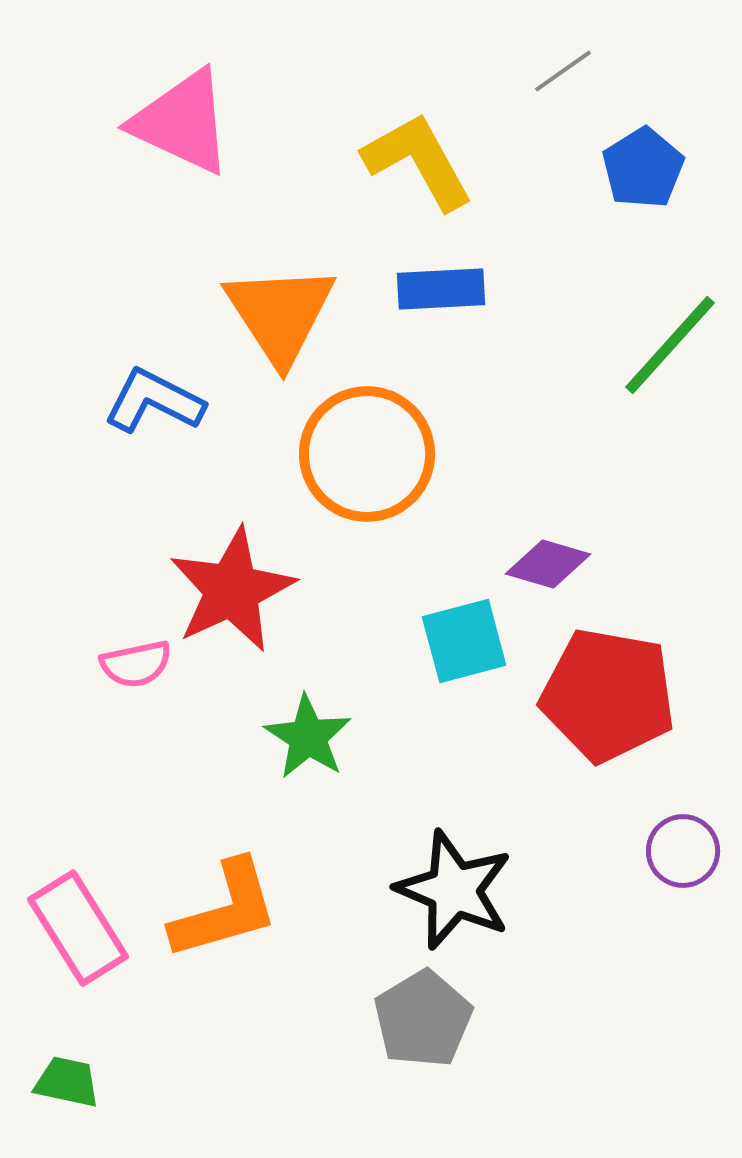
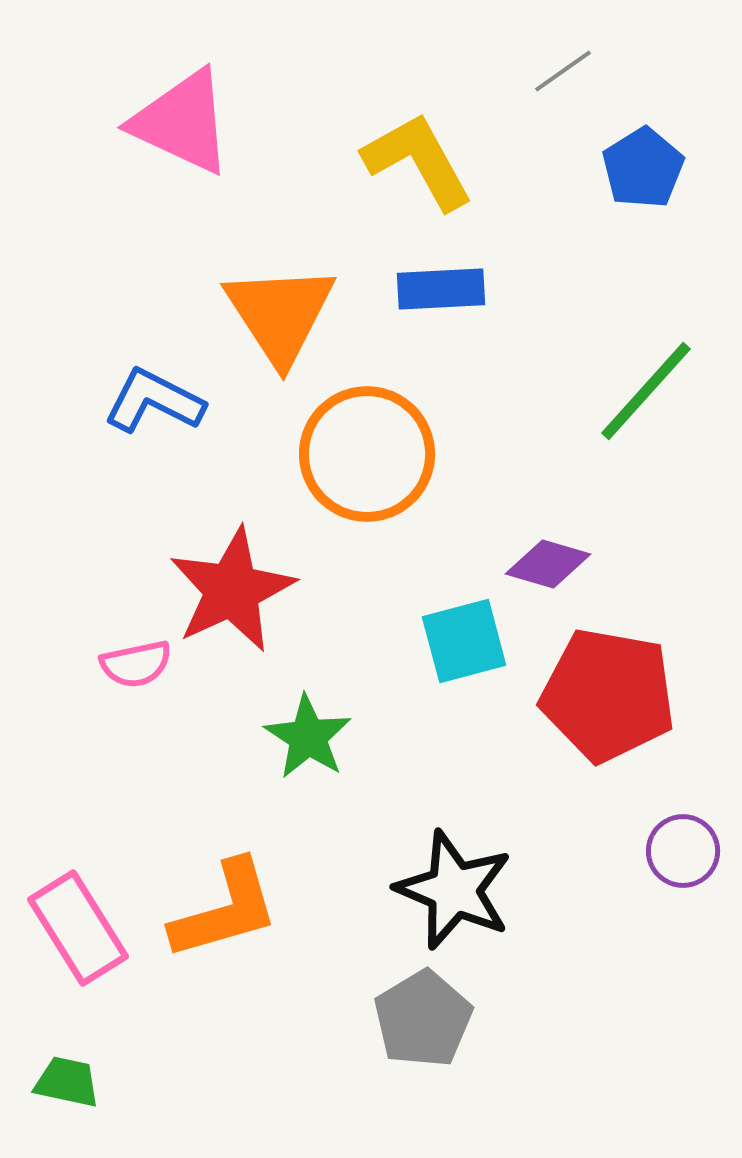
green line: moved 24 px left, 46 px down
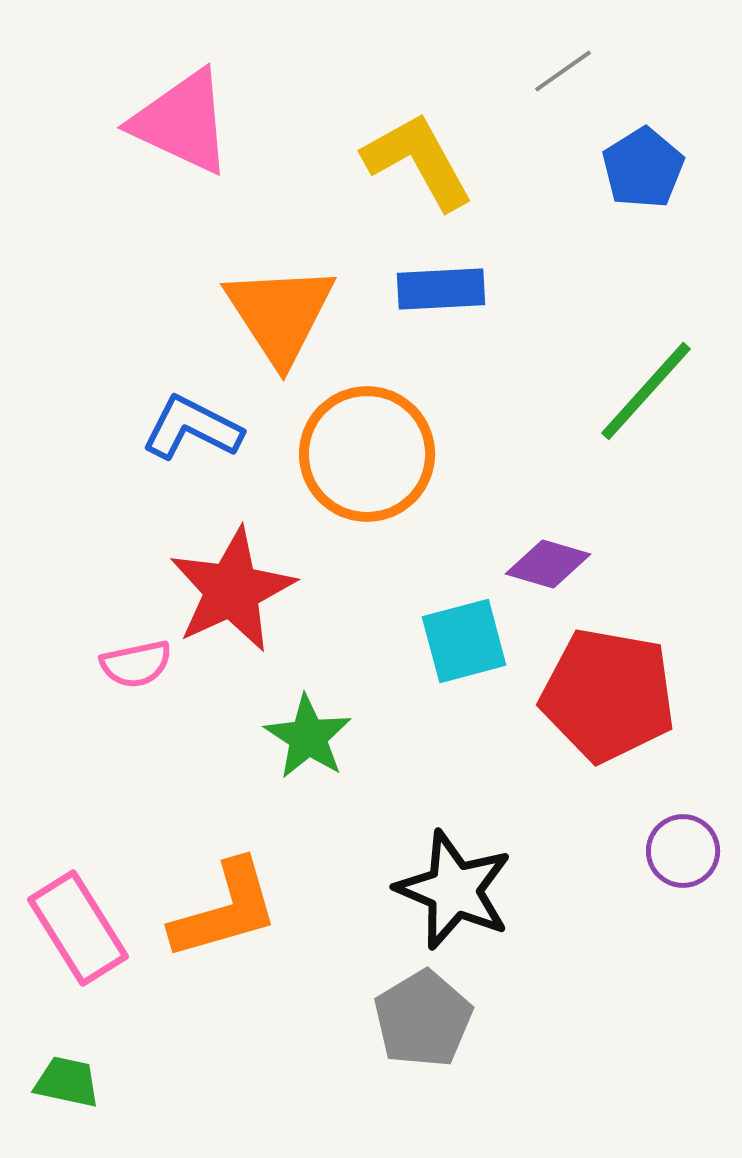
blue L-shape: moved 38 px right, 27 px down
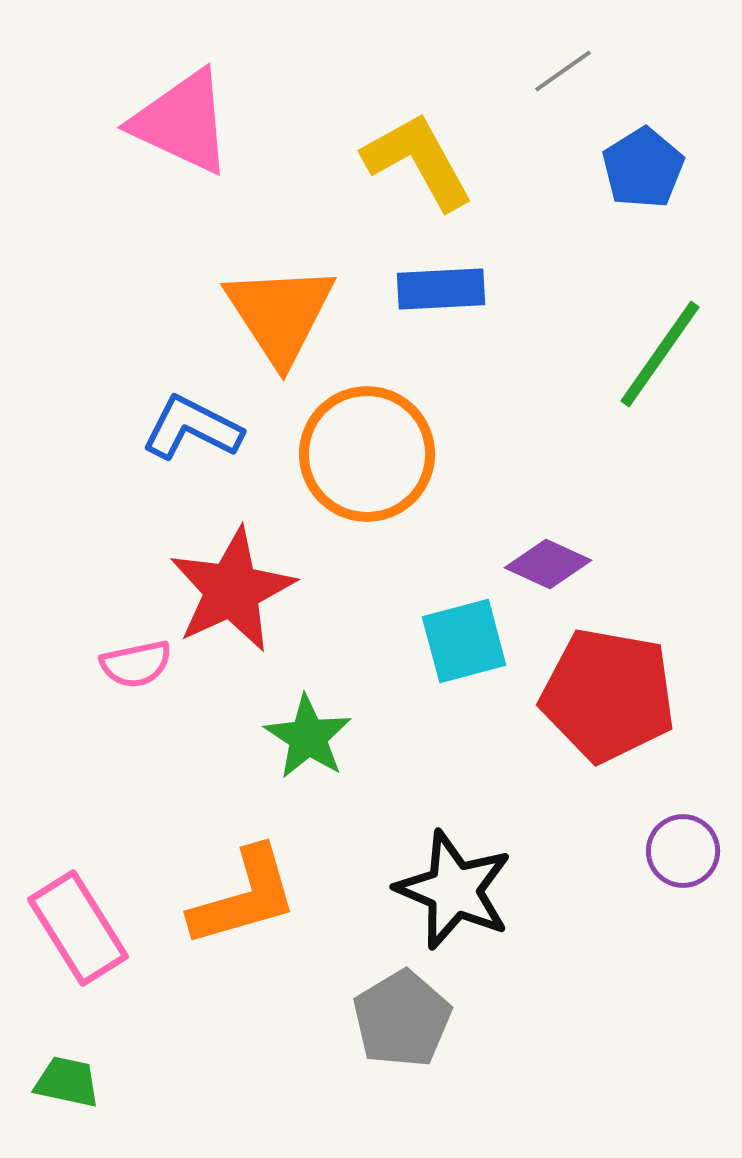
green line: moved 14 px right, 37 px up; rotated 7 degrees counterclockwise
purple diamond: rotated 8 degrees clockwise
orange L-shape: moved 19 px right, 13 px up
gray pentagon: moved 21 px left
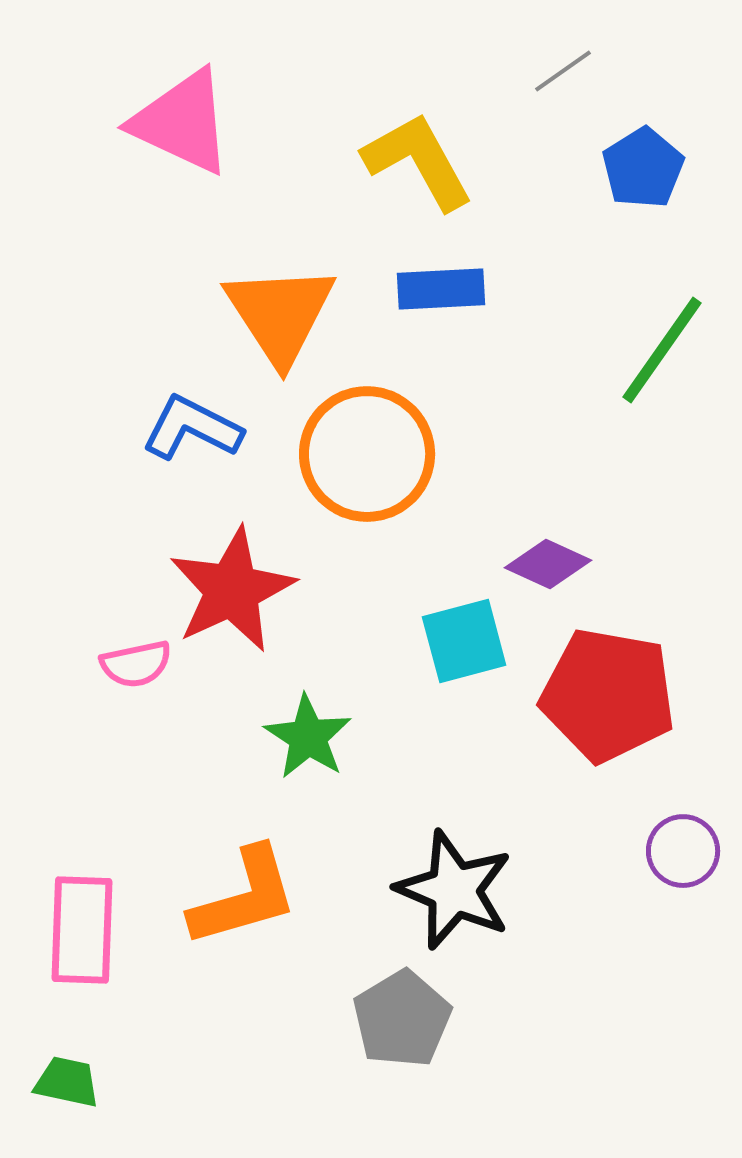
green line: moved 2 px right, 4 px up
pink rectangle: moved 4 px right, 2 px down; rotated 34 degrees clockwise
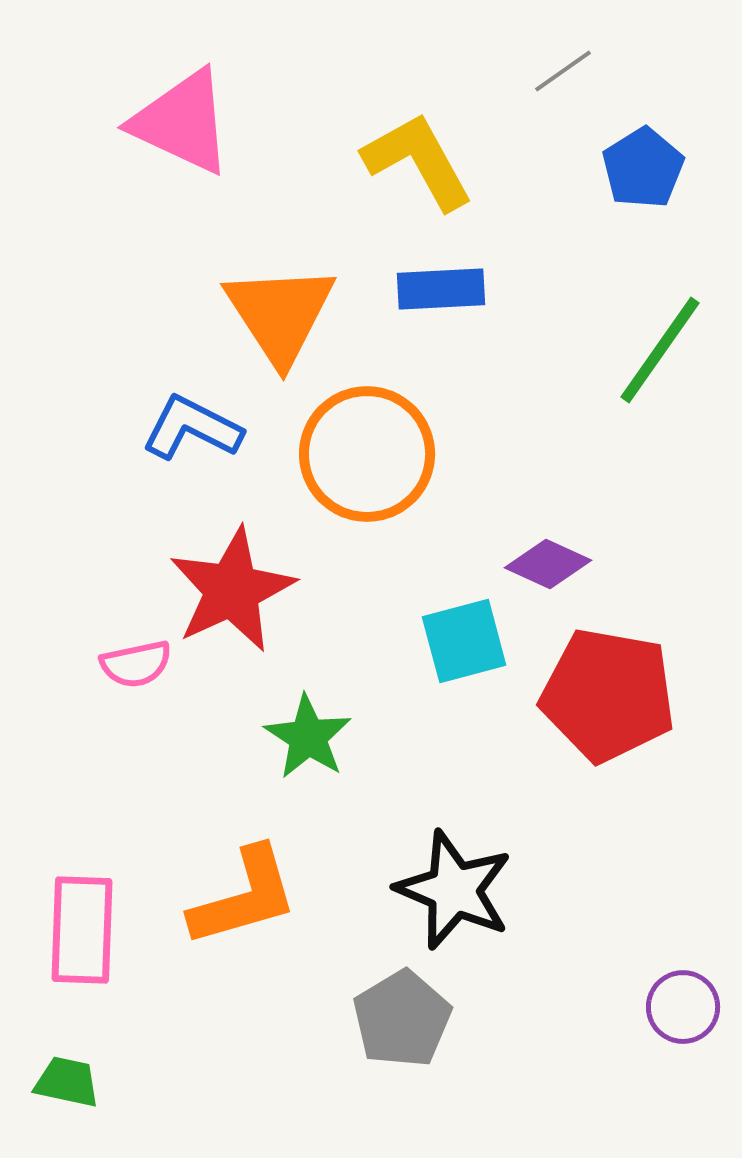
green line: moved 2 px left
purple circle: moved 156 px down
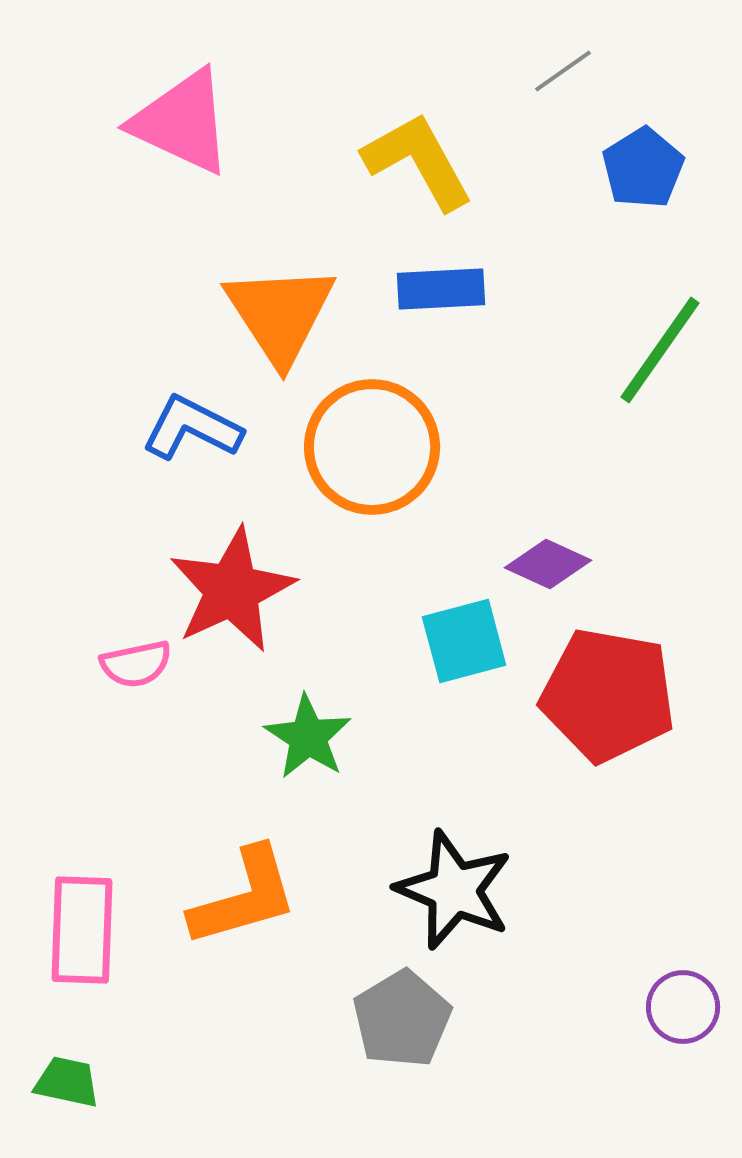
orange circle: moved 5 px right, 7 px up
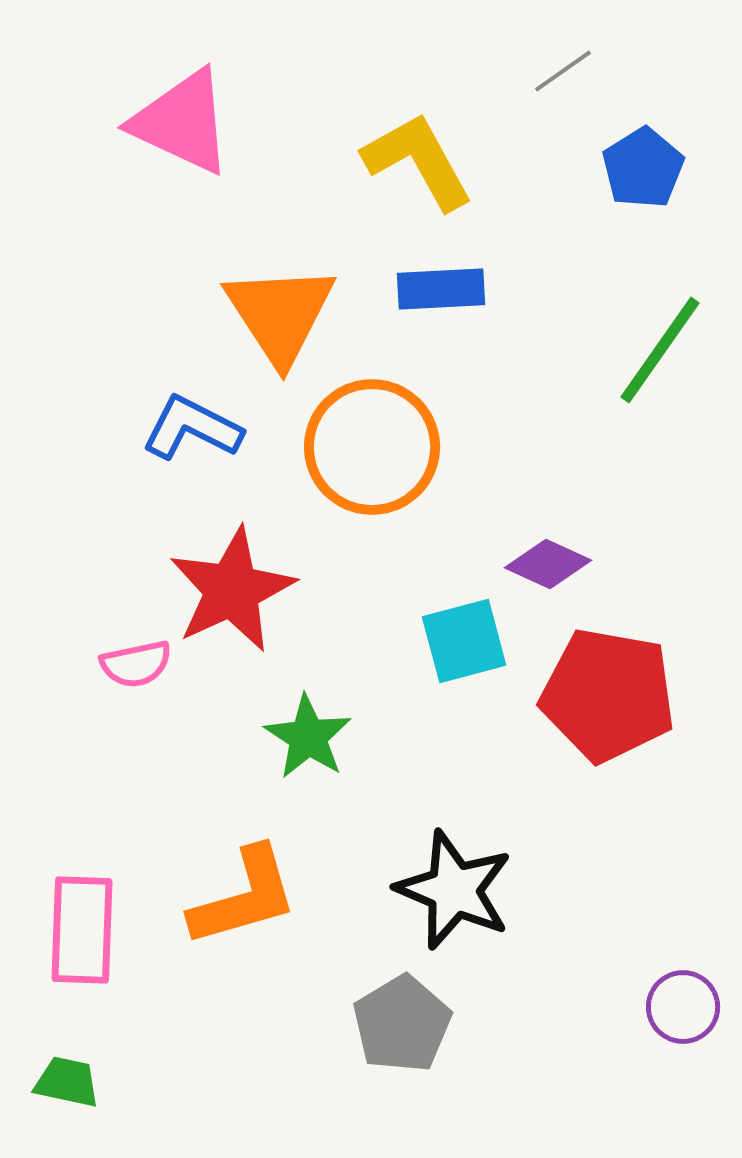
gray pentagon: moved 5 px down
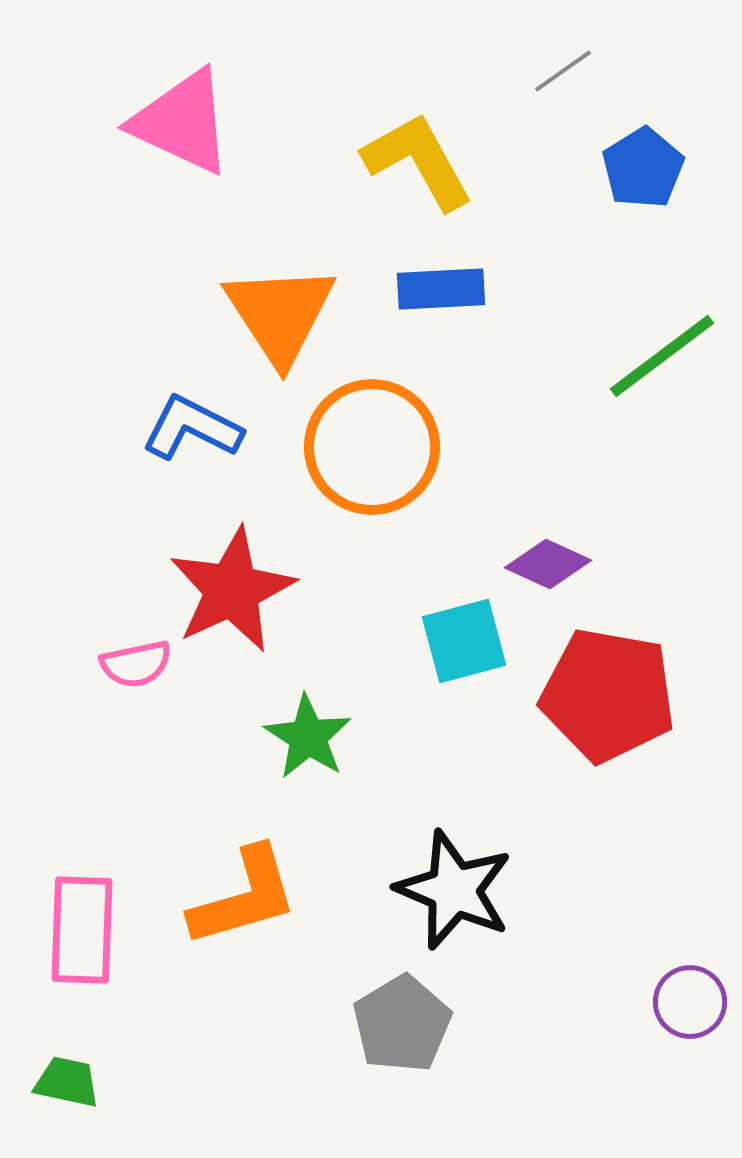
green line: moved 2 px right, 6 px down; rotated 18 degrees clockwise
purple circle: moved 7 px right, 5 px up
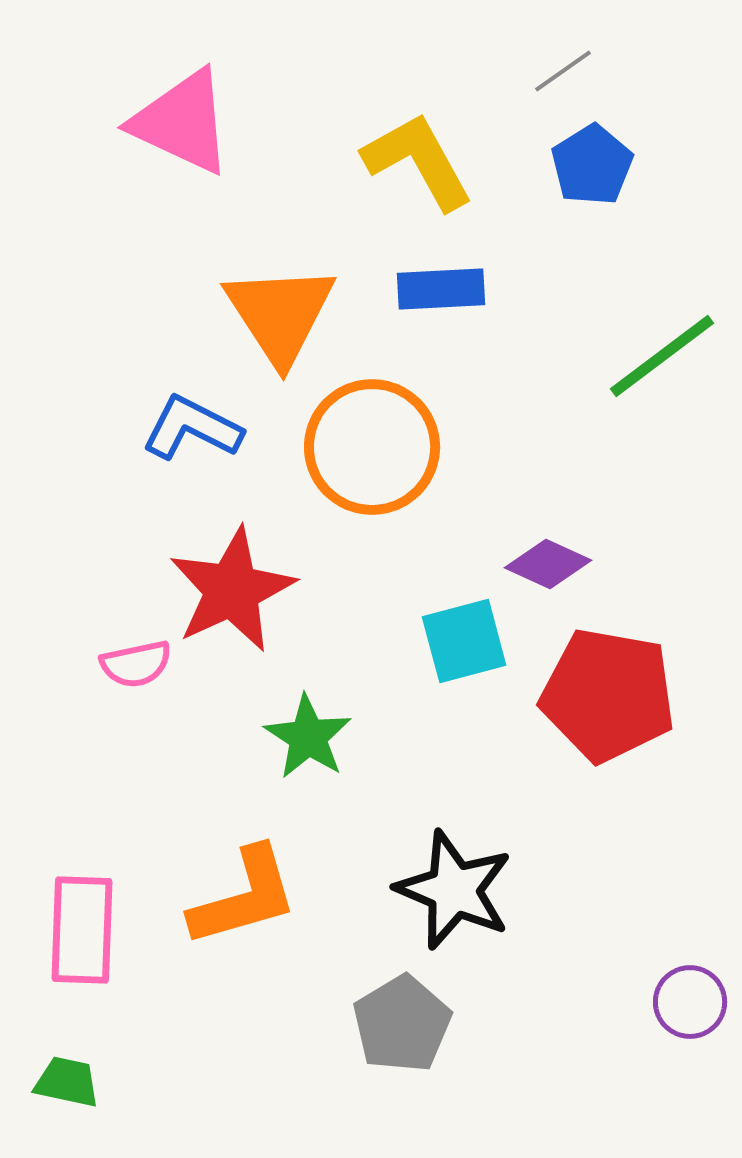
blue pentagon: moved 51 px left, 3 px up
